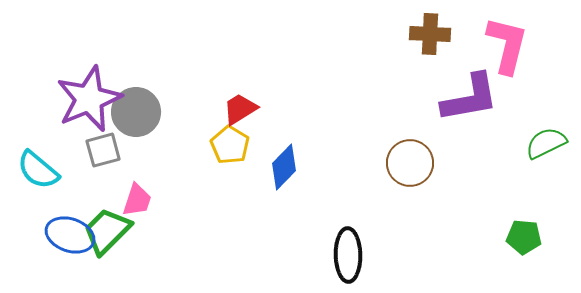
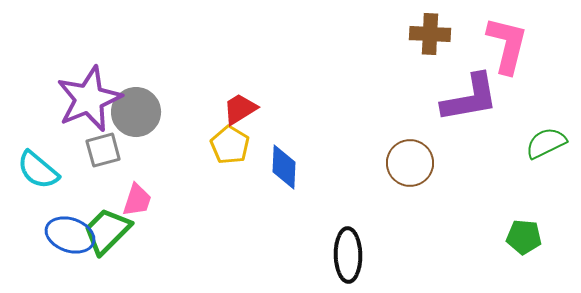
blue diamond: rotated 42 degrees counterclockwise
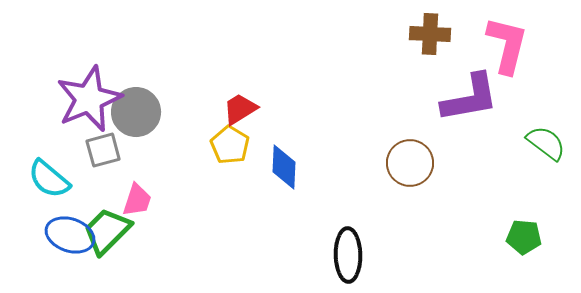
green semicircle: rotated 63 degrees clockwise
cyan semicircle: moved 11 px right, 9 px down
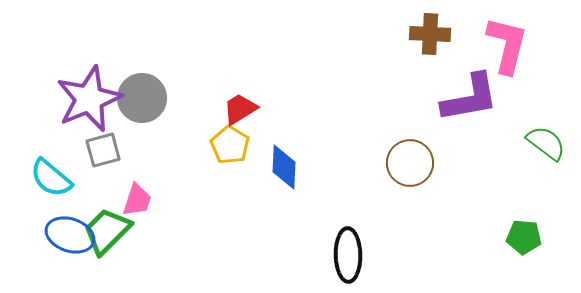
gray circle: moved 6 px right, 14 px up
cyan semicircle: moved 2 px right, 1 px up
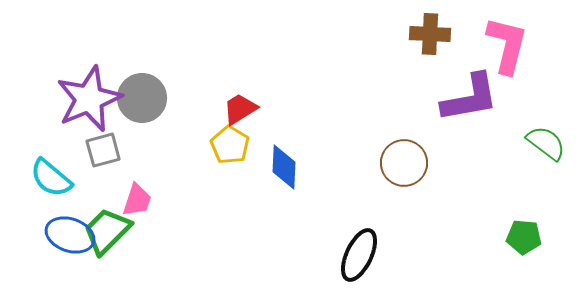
brown circle: moved 6 px left
black ellipse: moved 11 px right; rotated 26 degrees clockwise
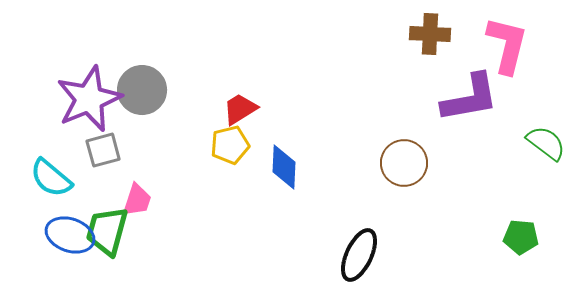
gray circle: moved 8 px up
yellow pentagon: rotated 27 degrees clockwise
green trapezoid: rotated 30 degrees counterclockwise
green pentagon: moved 3 px left
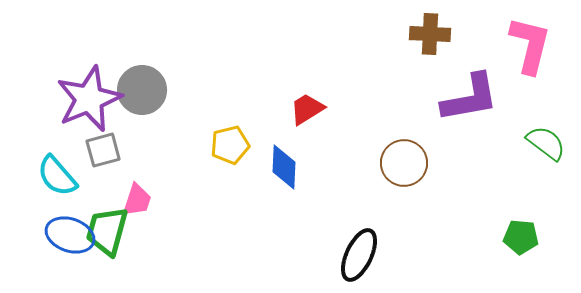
pink L-shape: moved 23 px right
red trapezoid: moved 67 px right
cyan semicircle: moved 6 px right, 2 px up; rotated 9 degrees clockwise
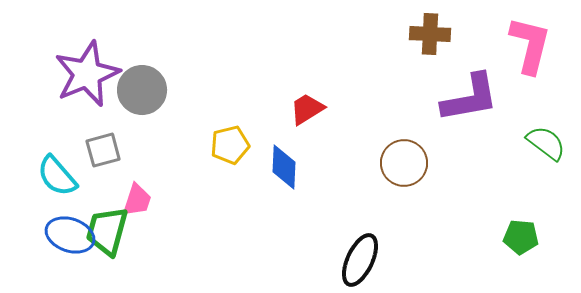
purple star: moved 2 px left, 25 px up
black ellipse: moved 1 px right, 5 px down
